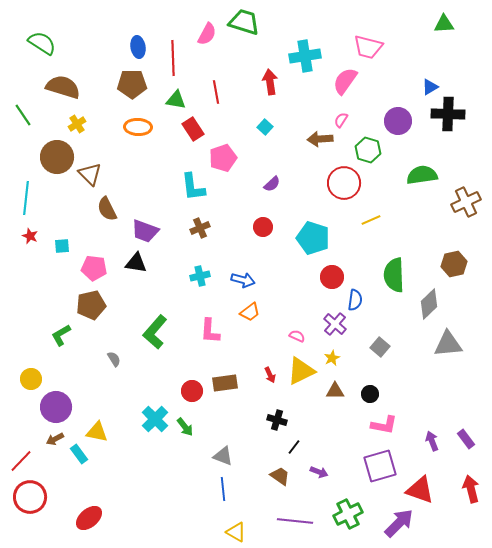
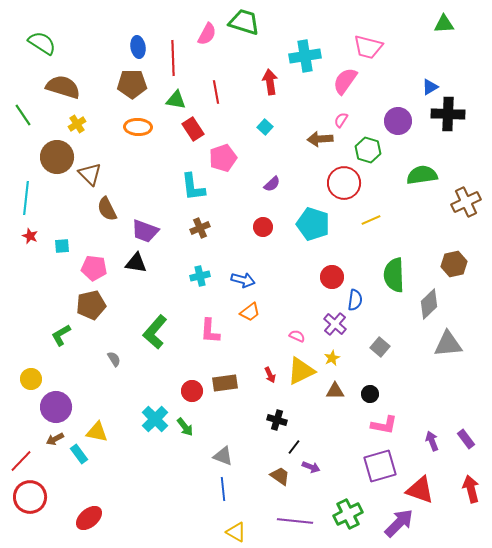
cyan pentagon at (313, 238): moved 14 px up
purple arrow at (319, 472): moved 8 px left, 5 px up
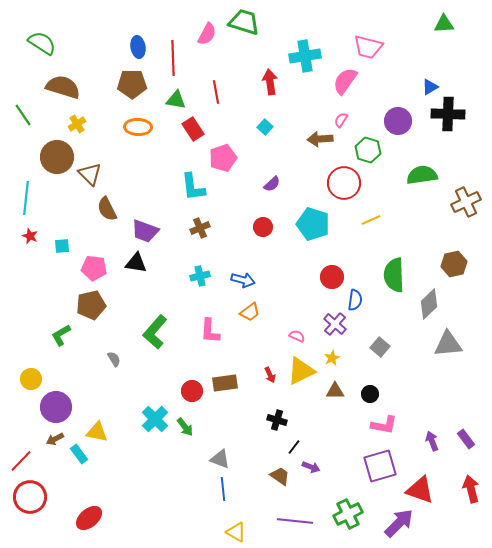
gray triangle at (223, 456): moved 3 px left, 3 px down
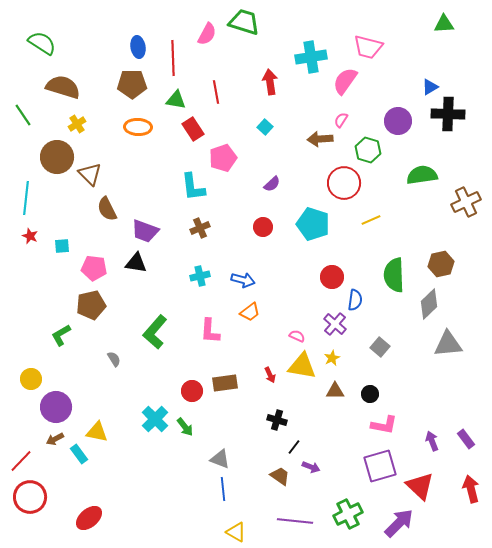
cyan cross at (305, 56): moved 6 px right, 1 px down
brown hexagon at (454, 264): moved 13 px left
yellow triangle at (301, 371): moved 1 px right, 5 px up; rotated 36 degrees clockwise
red triangle at (420, 490): moved 4 px up; rotated 24 degrees clockwise
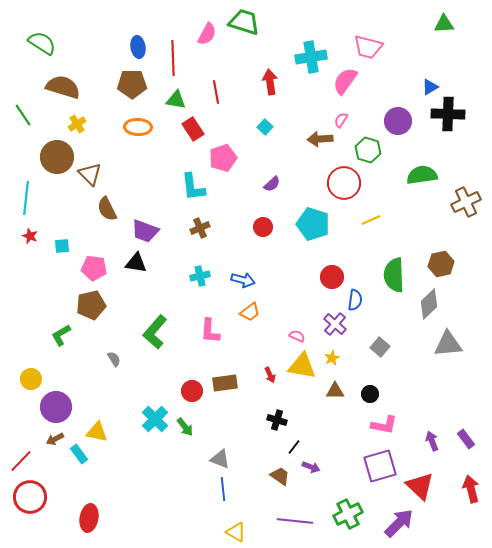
red ellipse at (89, 518): rotated 40 degrees counterclockwise
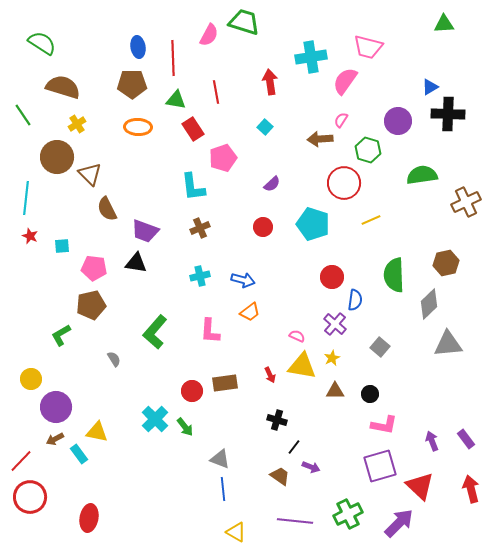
pink semicircle at (207, 34): moved 2 px right, 1 px down
brown hexagon at (441, 264): moved 5 px right, 1 px up
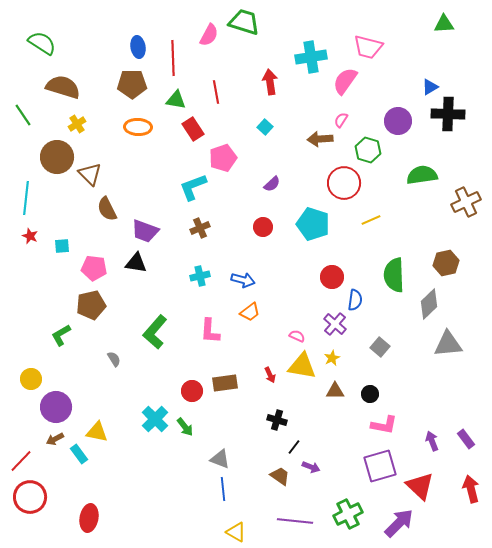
cyan L-shape at (193, 187): rotated 76 degrees clockwise
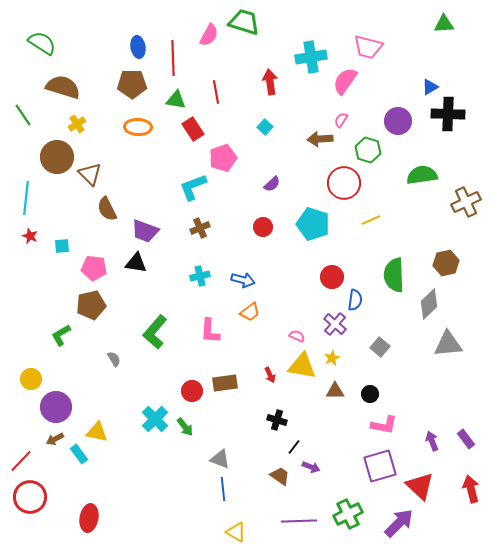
purple line at (295, 521): moved 4 px right; rotated 8 degrees counterclockwise
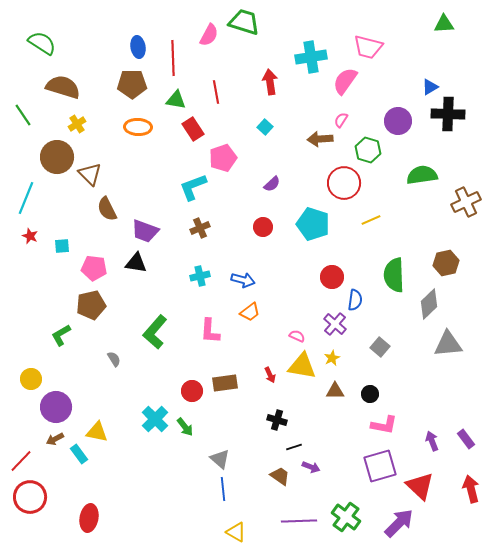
cyan line at (26, 198): rotated 16 degrees clockwise
black line at (294, 447): rotated 35 degrees clockwise
gray triangle at (220, 459): rotated 20 degrees clockwise
green cross at (348, 514): moved 2 px left, 3 px down; rotated 28 degrees counterclockwise
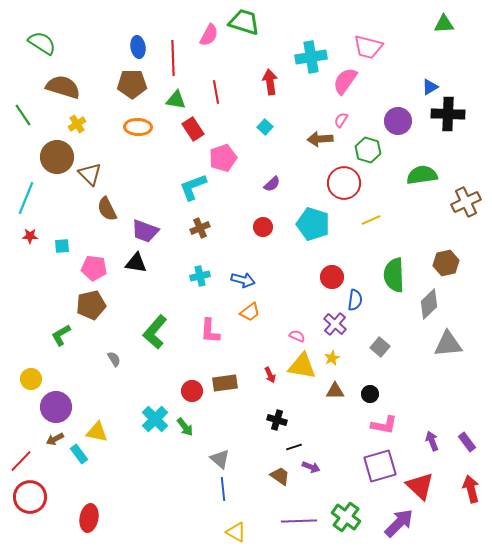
red star at (30, 236): rotated 21 degrees counterclockwise
purple rectangle at (466, 439): moved 1 px right, 3 px down
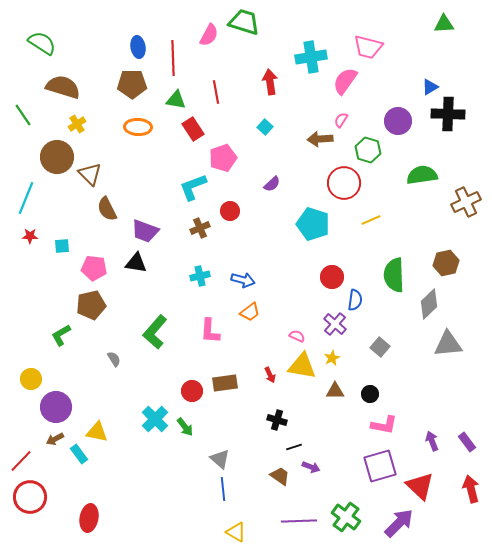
red circle at (263, 227): moved 33 px left, 16 px up
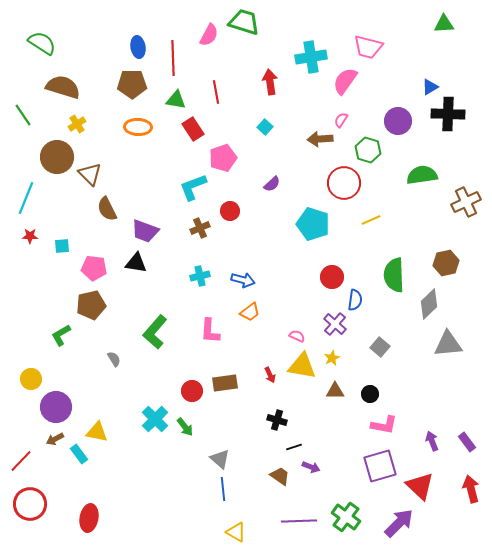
red circle at (30, 497): moved 7 px down
